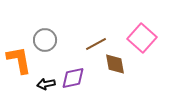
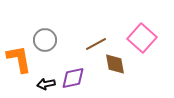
orange L-shape: moved 1 px up
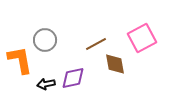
pink square: rotated 20 degrees clockwise
orange L-shape: moved 1 px right, 1 px down
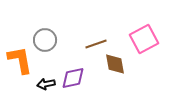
pink square: moved 2 px right, 1 px down
brown line: rotated 10 degrees clockwise
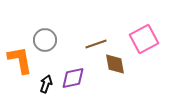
black arrow: rotated 120 degrees clockwise
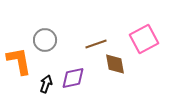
orange L-shape: moved 1 px left, 1 px down
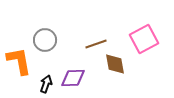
purple diamond: rotated 10 degrees clockwise
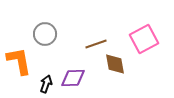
gray circle: moved 6 px up
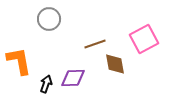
gray circle: moved 4 px right, 15 px up
brown line: moved 1 px left
